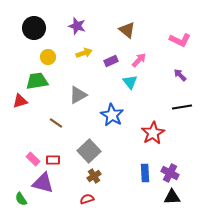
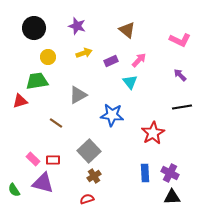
blue star: rotated 25 degrees counterclockwise
green semicircle: moved 7 px left, 9 px up
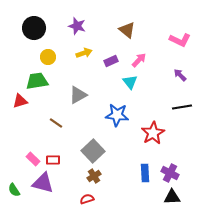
blue star: moved 5 px right
gray square: moved 4 px right
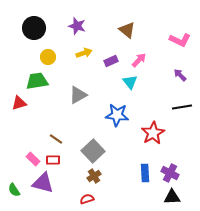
red triangle: moved 1 px left, 2 px down
brown line: moved 16 px down
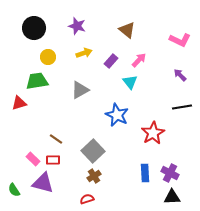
purple rectangle: rotated 24 degrees counterclockwise
gray triangle: moved 2 px right, 5 px up
blue star: rotated 20 degrees clockwise
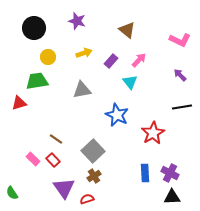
purple star: moved 5 px up
gray triangle: moved 2 px right; rotated 18 degrees clockwise
red rectangle: rotated 48 degrees clockwise
purple triangle: moved 21 px right, 5 px down; rotated 40 degrees clockwise
green semicircle: moved 2 px left, 3 px down
